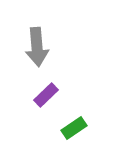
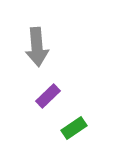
purple rectangle: moved 2 px right, 1 px down
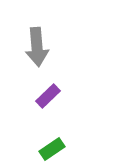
green rectangle: moved 22 px left, 21 px down
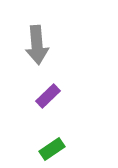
gray arrow: moved 2 px up
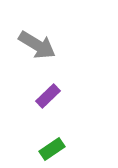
gray arrow: rotated 54 degrees counterclockwise
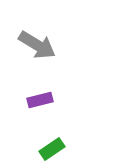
purple rectangle: moved 8 px left, 4 px down; rotated 30 degrees clockwise
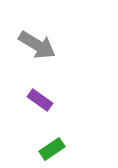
purple rectangle: rotated 50 degrees clockwise
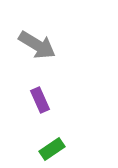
purple rectangle: rotated 30 degrees clockwise
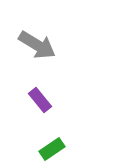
purple rectangle: rotated 15 degrees counterclockwise
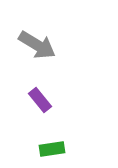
green rectangle: rotated 25 degrees clockwise
